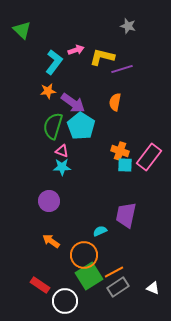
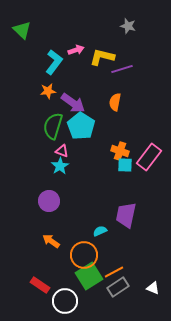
cyan star: moved 2 px left, 1 px up; rotated 30 degrees counterclockwise
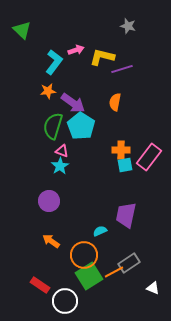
orange cross: moved 1 px right, 1 px up; rotated 18 degrees counterclockwise
cyan square: rotated 14 degrees counterclockwise
gray rectangle: moved 11 px right, 24 px up
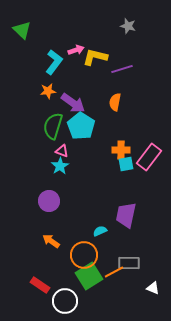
yellow L-shape: moved 7 px left
cyan square: moved 1 px right, 1 px up
gray rectangle: rotated 35 degrees clockwise
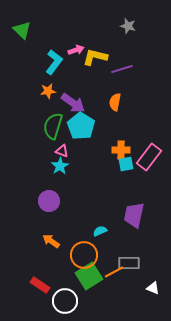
purple trapezoid: moved 8 px right
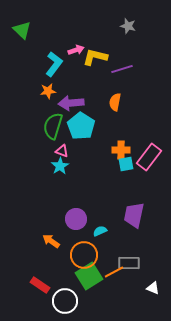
cyan L-shape: moved 2 px down
purple arrow: moved 2 px left; rotated 140 degrees clockwise
purple circle: moved 27 px right, 18 px down
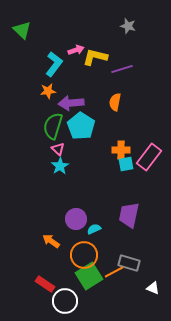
pink triangle: moved 4 px left, 2 px up; rotated 24 degrees clockwise
purple trapezoid: moved 5 px left
cyan semicircle: moved 6 px left, 2 px up
gray rectangle: rotated 15 degrees clockwise
red rectangle: moved 5 px right, 1 px up
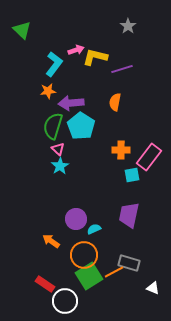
gray star: rotated 21 degrees clockwise
cyan square: moved 6 px right, 11 px down
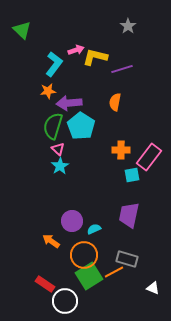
purple arrow: moved 2 px left
purple circle: moved 4 px left, 2 px down
gray rectangle: moved 2 px left, 4 px up
